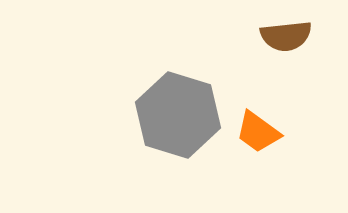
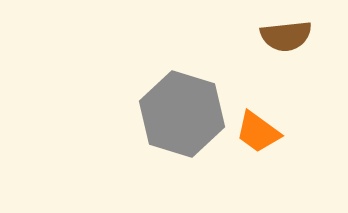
gray hexagon: moved 4 px right, 1 px up
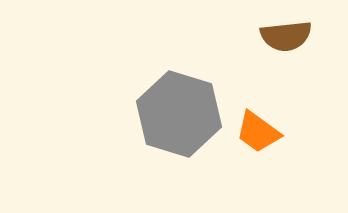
gray hexagon: moved 3 px left
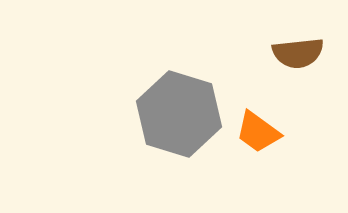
brown semicircle: moved 12 px right, 17 px down
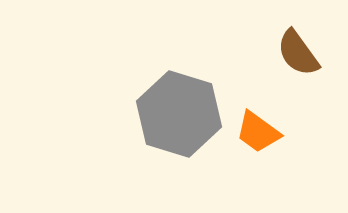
brown semicircle: rotated 60 degrees clockwise
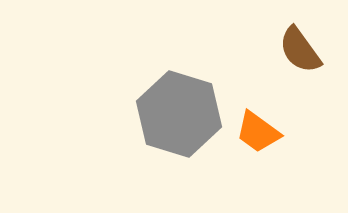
brown semicircle: moved 2 px right, 3 px up
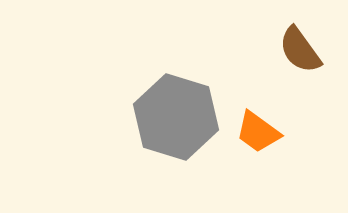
gray hexagon: moved 3 px left, 3 px down
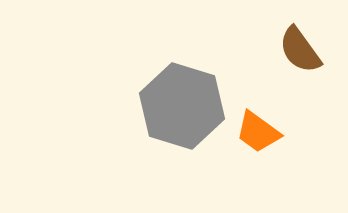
gray hexagon: moved 6 px right, 11 px up
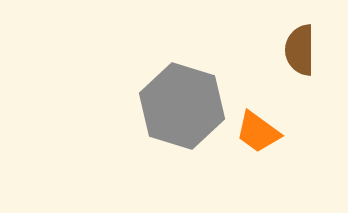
brown semicircle: rotated 36 degrees clockwise
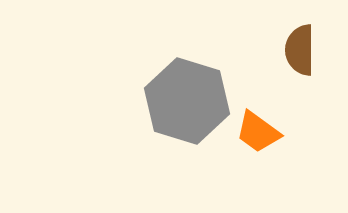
gray hexagon: moved 5 px right, 5 px up
